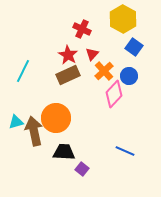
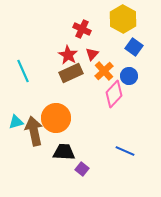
cyan line: rotated 50 degrees counterclockwise
brown rectangle: moved 3 px right, 2 px up
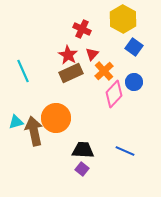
blue circle: moved 5 px right, 6 px down
black trapezoid: moved 19 px right, 2 px up
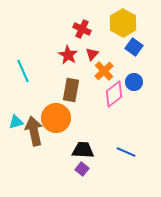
yellow hexagon: moved 4 px down
brown rectangle: moved 17 px down; rotated 55 degrees counterclockwise
pink diamond: rotated 8 degrees clockwise
blue line: moved 1 px right, 1 px down
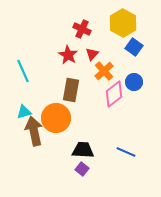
cyan triangle: moved 8 px right, 10 px up
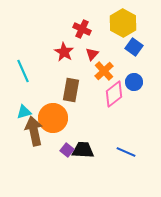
red star: moved 4 px left, 3 px up
orange circle: moved 3 px left
purple square: moved 15 px left, 19 px up
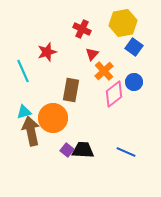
yellow hexagon: rotated 20 degrees clockwise
red star: moved 17 px left; rotated 24 degrees clockwise
brown arrow: moved 3 px left
